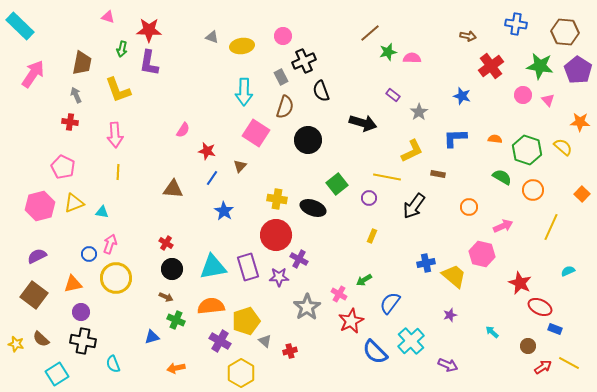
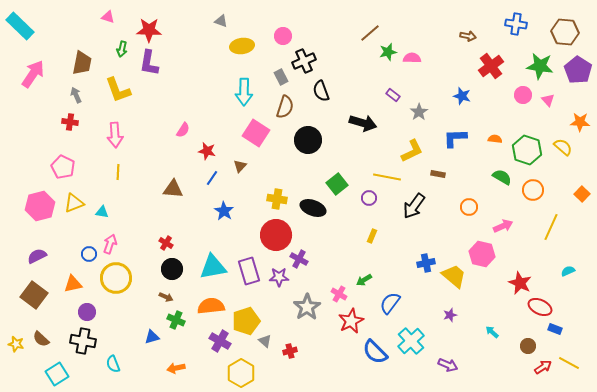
gray triangle at (212, 37): moved 9 px right, 16 px up
purple rectangle at (248, 267): moved 1 px right, 4 px down
purple circle at (81, 312): moved 6 px right
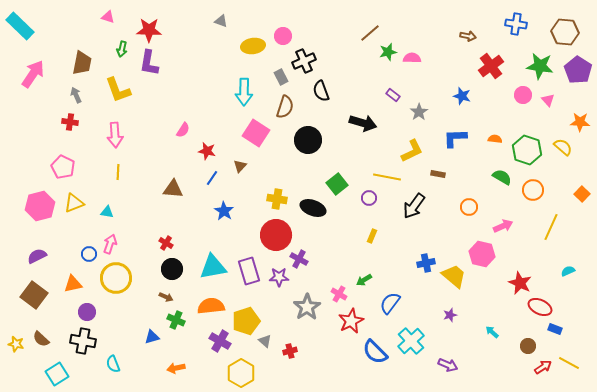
yellow ellipse at (242, 46): moved 11 px right
cyan triangle at (102, 212): moved 5 px right
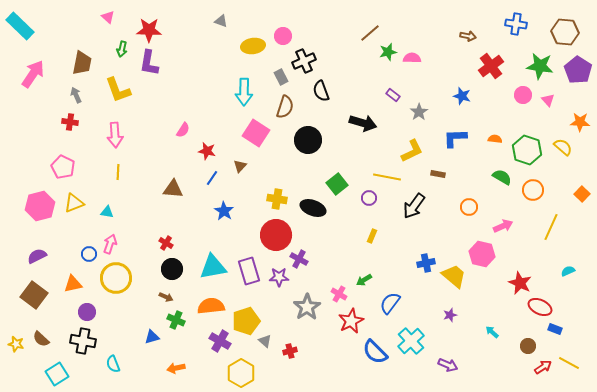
pink triangle at (108, 17): rotated 24 degrees clockwise
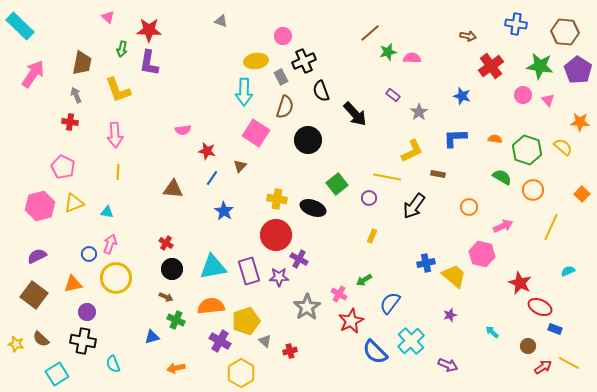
yellow ellipse at (253, 46): moved 3 px right, 15 px down
black arrow at (363, 123): moved 8 px left, 9 px up; rotated 32 degrees clockwise
pink semicircle at (183, 130): rotated 49 degrees clockwise
